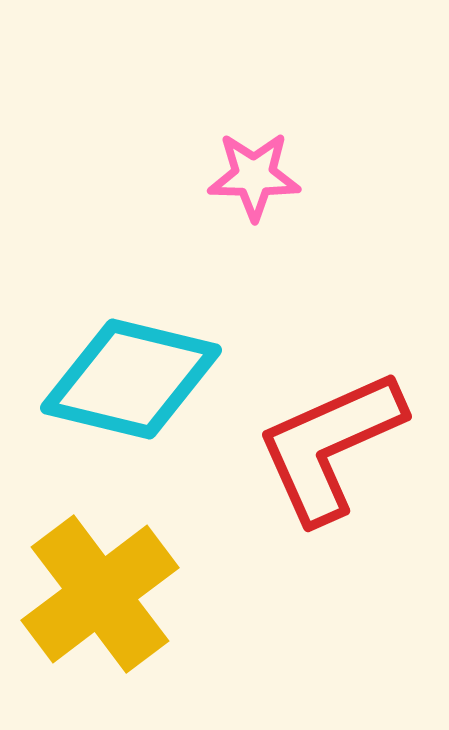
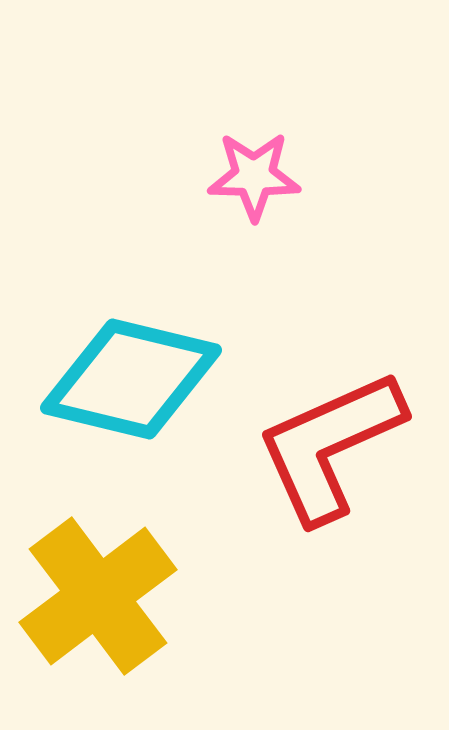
yellow cross: moved 2 px left, 2 px down
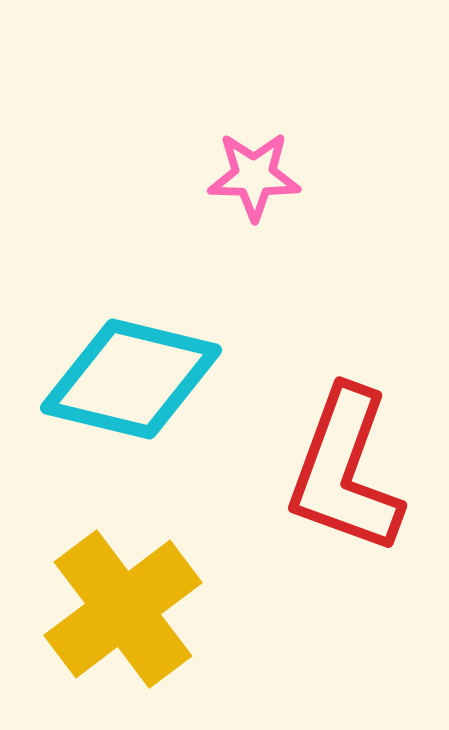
red L-shape: moved 15 px right, 25 px down; rotated 46 degrees counterclockwise
yellow cross: moved 25 px right, 13 px down
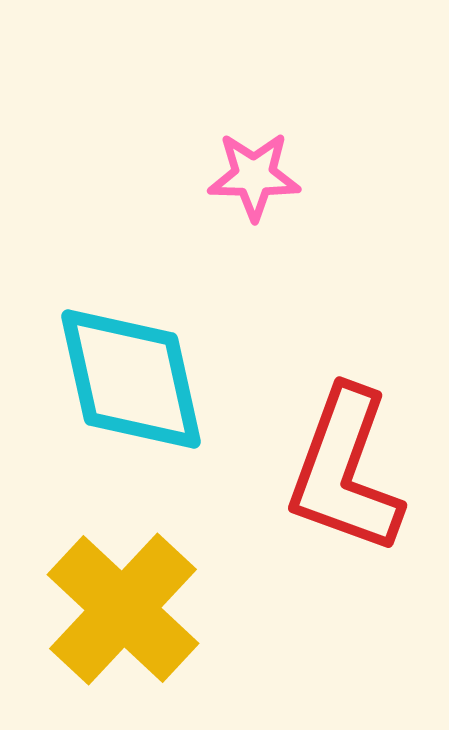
cyan diamond: rotated 64 degrees clockwise
yellow cross: rotated 10 degrees counterclockwise
